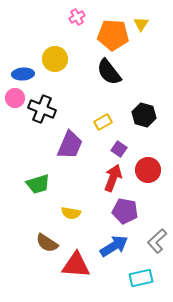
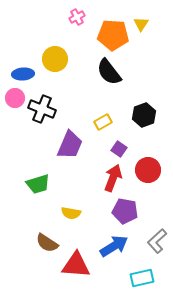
black hexagon: rotated 25 degrees clockwise
cyan rectangle: moved 1 px right
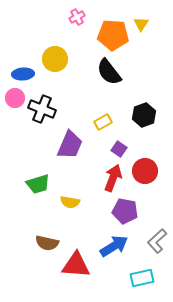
red circle: moved 3 px left, 1 px down
yellow semicircle: moved 1 px left, 11 px up
brown semicircle: rotated 20 degrees counterclockwise
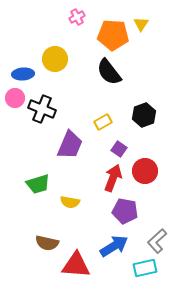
cyan rectangle: moved 3 px right, 10 px up
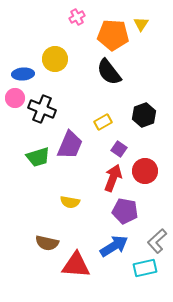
green trapezoid: moved 27 px up
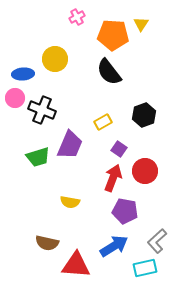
black cross: moved 1 px down
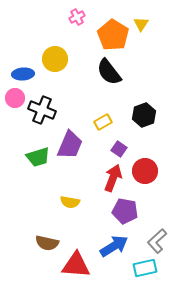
orange pentagon: rotated 28 degrees clockwise
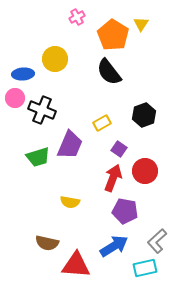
yellow rectangle: moved 1 px left, 1 px down
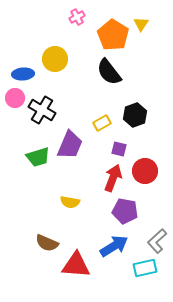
black cross: rotated 8 degrees clockwise
black hexagon: moved 9 px left
purple square: rotated 21 degrees counterclockwise
brown semicircle: rotated 10 degrees clockwise
